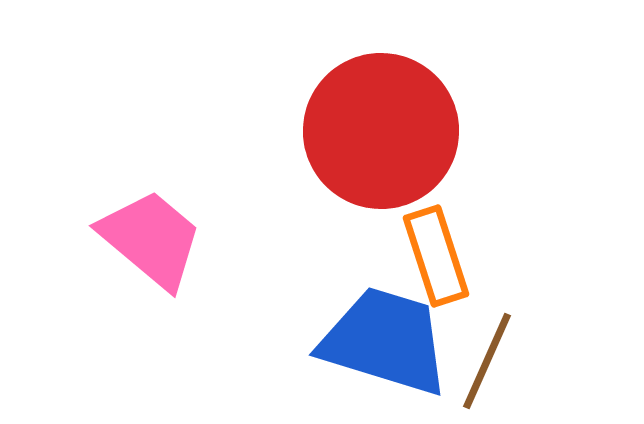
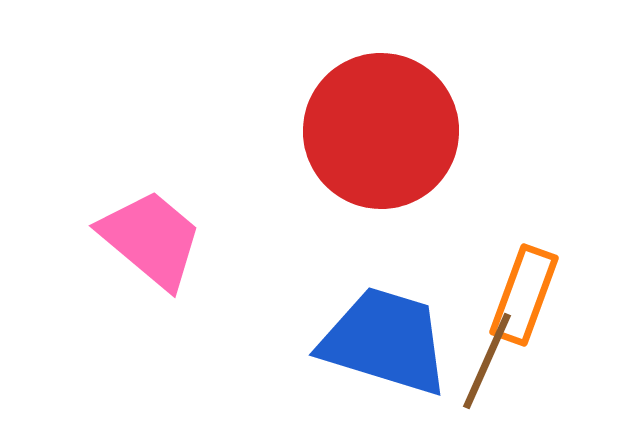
orange rectangle: moved 88 px right, 39 px down; rotated 38 degrees clockwise
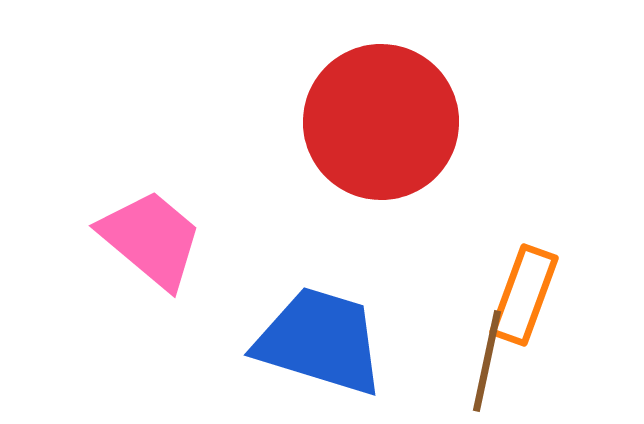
red circle: moved 9 px up
blue trapezoid: moved 65 px left
brown line: rotated 12 degrees counterclockwise
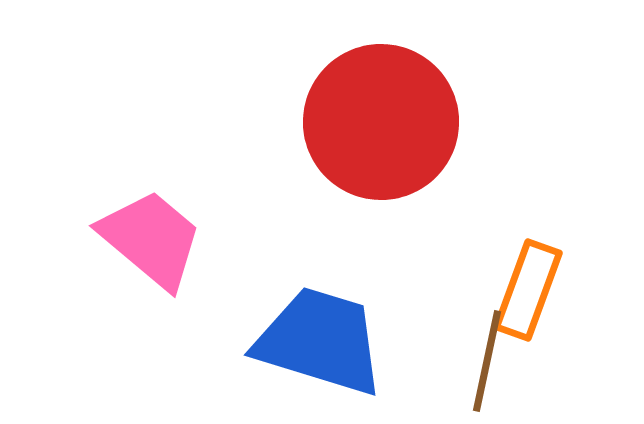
orange rectangle: moved 4 px right, 5 px up
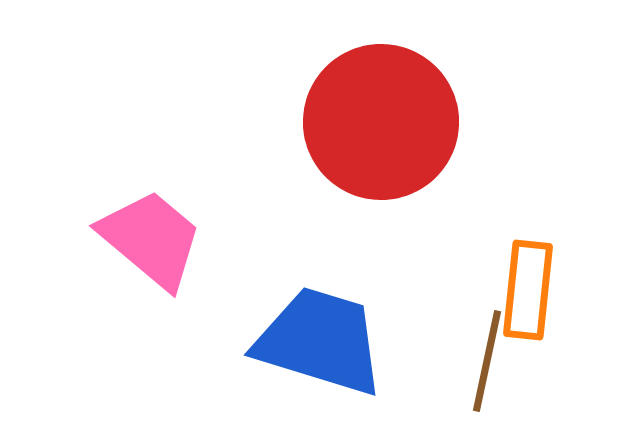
orange rectangle: rotated 14 degrees counterclockwise
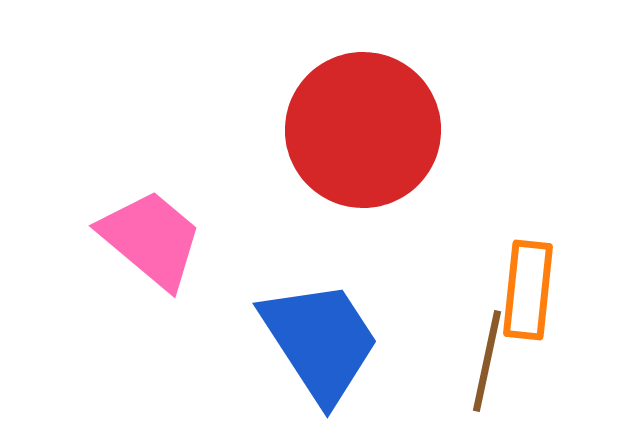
red circle: moved 18 px left, 8 px down
blue trapezoid: rotated 40 degrees clockwise
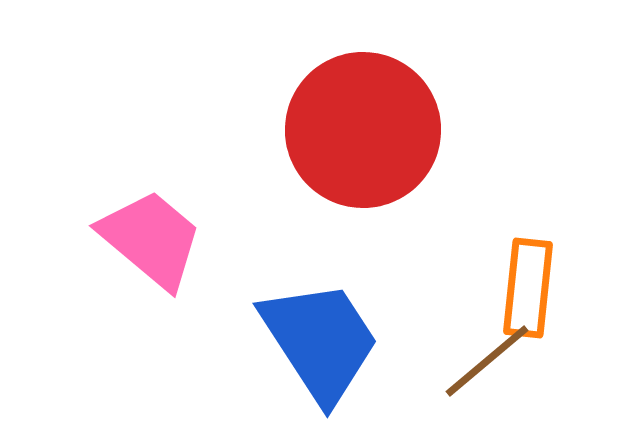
orange rectangle: moved 2 px up
brown line: rotated 38 degrees clockwise
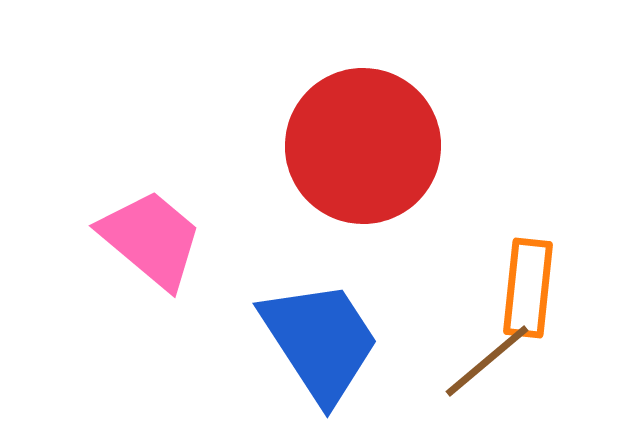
red circle: moved 16 px down
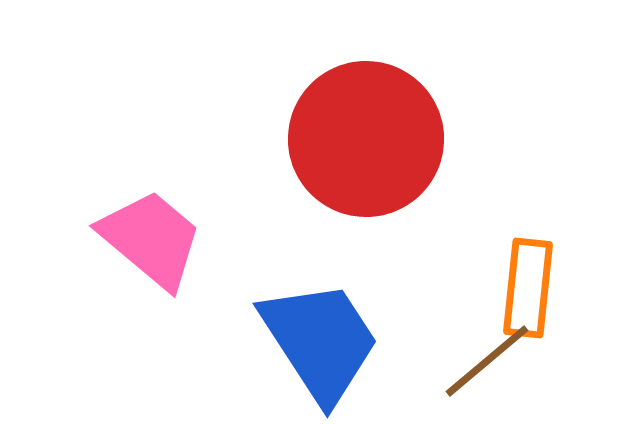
red circle: moved 3 px right, 7 px up
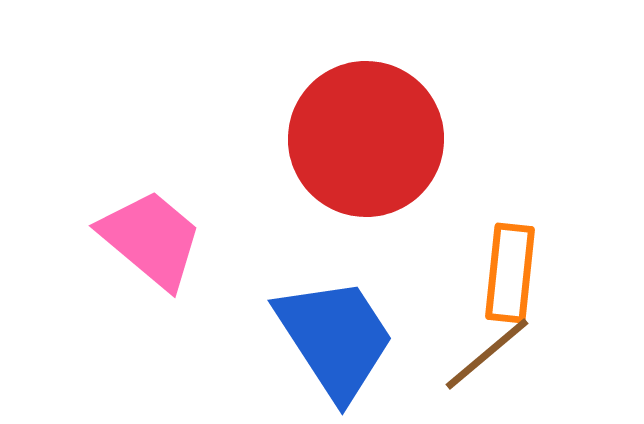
orange rectangle: moved 18 px left, 15 px up
blue trapezoid: moved 15 px right, 3 px up
brown line: moved 7 px up
